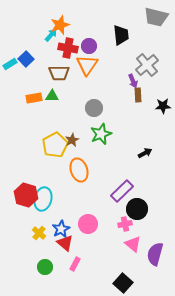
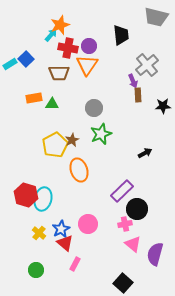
green triangle: moved 8 px down
green circle: moved 9 px left, 3 px down
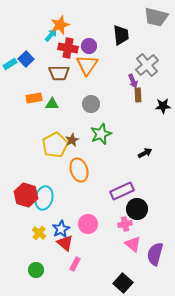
gray circle: moved 3 px left, 4 px up
purple rectangle: rotated 20 degrees clockwise
cyan ellipse: moved 1 px right, 1 px up
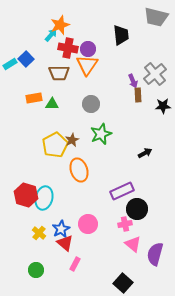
purple circle: moved 1 px left, 3 px down
gray cross: moved 8 px right, 9 px down
